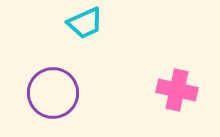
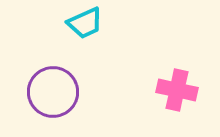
purple circle: moved 1 px up
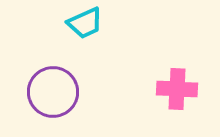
pink cross: moved 1 px up; rotated 9 degrees counterclockwise
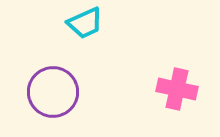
pink cross: rotated 9 degrees clockwise
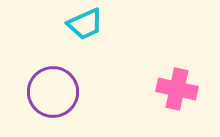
cyan trapezoid: moved 1 px down
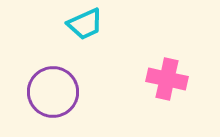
pink cross: moved 10 px left, 10 px up
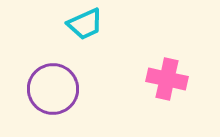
purple circle: moved 3 px up
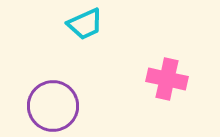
purple circle: moved 17 px down
